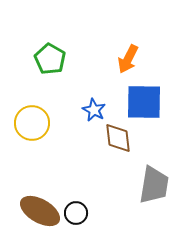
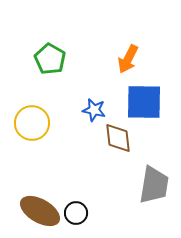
blue star: rotated 15 degrees counterclockwise
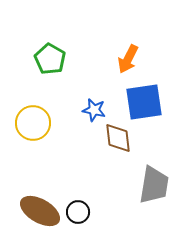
blue square: rotated 9 degrees counterclockwise
yellow circle: moved 1 px right
black circle: moved 2 px right, 1 px up
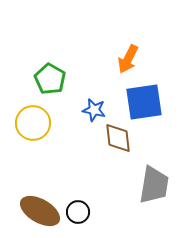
green pentagon: moved 20 px down
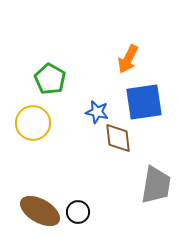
blue star: moved 3 px right, 2 px down
gray trapezoid: moved 2 px right
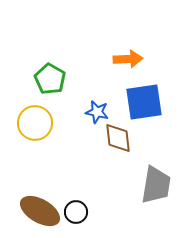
orange arrow: rotated 120 degrees counterclockwise
yellow circle: moved 2 px right
black circle: moved 2 px left
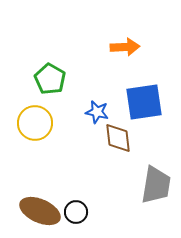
orange arrow: moved 3 px left, 12 px up
brown ellipse: rotated 6 degrees counterclockwise
